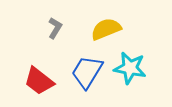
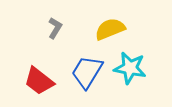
yellow semicircle: moved 4 px right
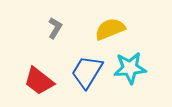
cyan star: rotated 16 degrees counterclockwise
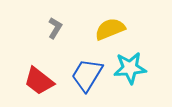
blue trapezoid: moved 3 px down
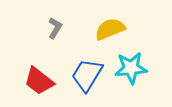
cyan star: moved 1 px right
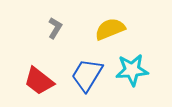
cyan star: moved 1 px right, 2 px down
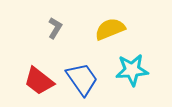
blue trapezoid: moved 5 px left, 4 px down; rotated 114 degrees clockwise
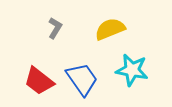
cyan star: rotated 16 degrees clockwise
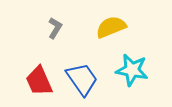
yellow semicircle: moved 1 px right, 2 px up
red trapezoid: rotated 28 degrees clockwise
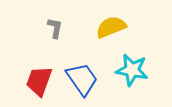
gray L-shape: rotated 20 degrees counterclockwise
red trapezoid: rotated 44 degrees clockwise
